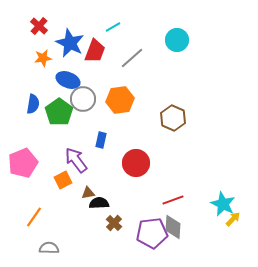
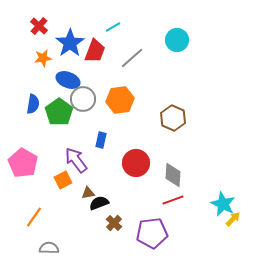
blue star: rotated 12 degrees clockwise
pink pentagon: rotated 20 degrees counterclockwise
black semicircle: rotated 18 degrees counterclockwise
gray diamond: moved 52 px up
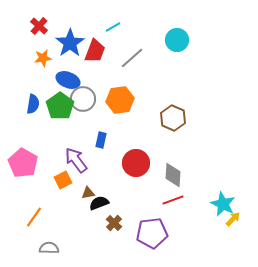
green pentagon: moved 1 px right, 6 px up
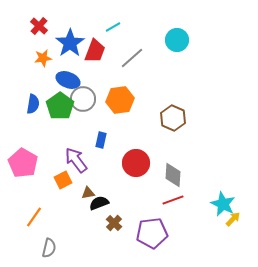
gray semicircle: rotated 102 degrees clockwise
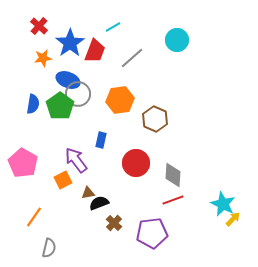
gray circle: moved 5 px left, 5 px up
brown hexagon: moved 18 px left, 1 px down
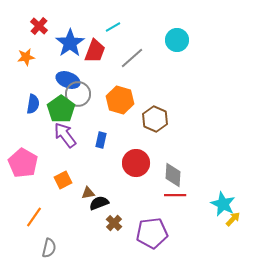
orange star: moved 17 px left, 1 px up
orange hexagon: rotated 24 degrees clockwise
green pentagon: moved 1 px right, 3 px down
purple arrow: moved 11 px left, 25 px up
red line: moved 2 px right, 5 px up; rotated 20 degrees clockwise
